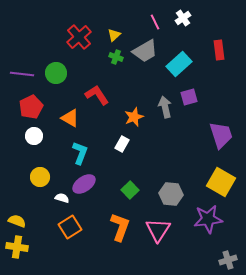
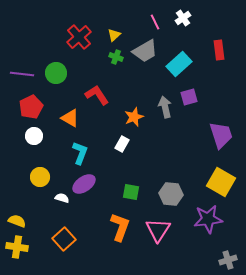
green square: moved 1 px right, 2 px down; rotated 36 degrees counterclockwise
orange square: moved 6 px left, 12 px down; rotated 10 degrees counterclockwise
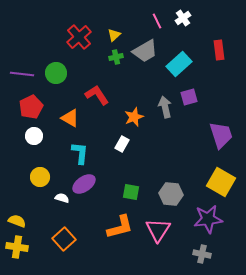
pink line: moved 2 px right, 1 px up
green cross: rotated 32 degrees counterclockwise
cyan L-shape: rotated 15 degrees counterclockwise
orange L-shape: rotated 56 degrees clockwise
gray cross: moved 26 px left, 6 px up; rotated 30 degrees clockwise
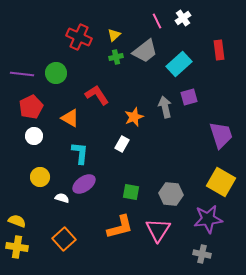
red cross: rotated 25 degrees counterclockwise
gray trapezoid: rotated 8 degrees counterclockwise
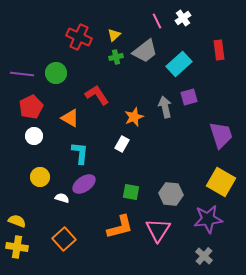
gray cross: moved 2 px right, 2 px down; rotated 30 degrees clockwise
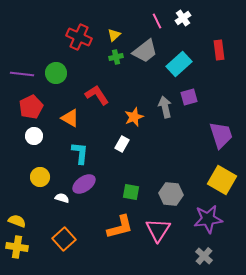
yellow square: moved 1 px right, 2 px up
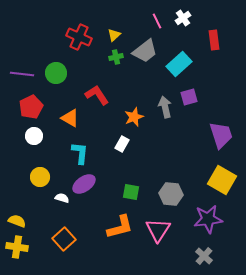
red rectangle: moved 5 px left, 10 px up
